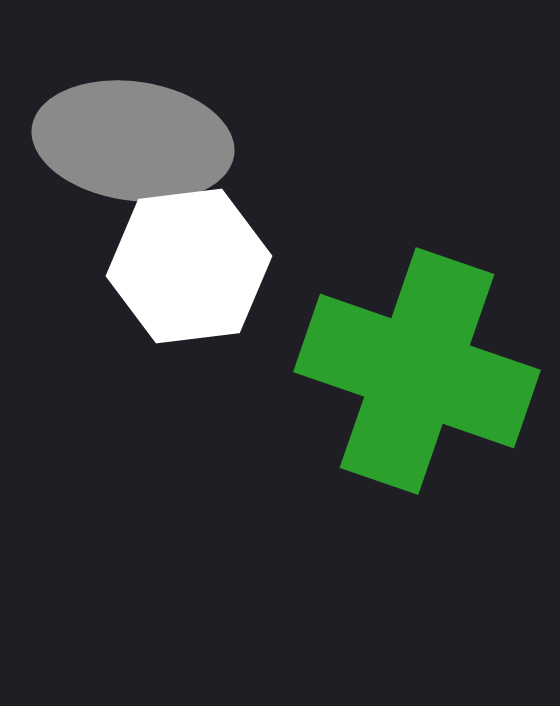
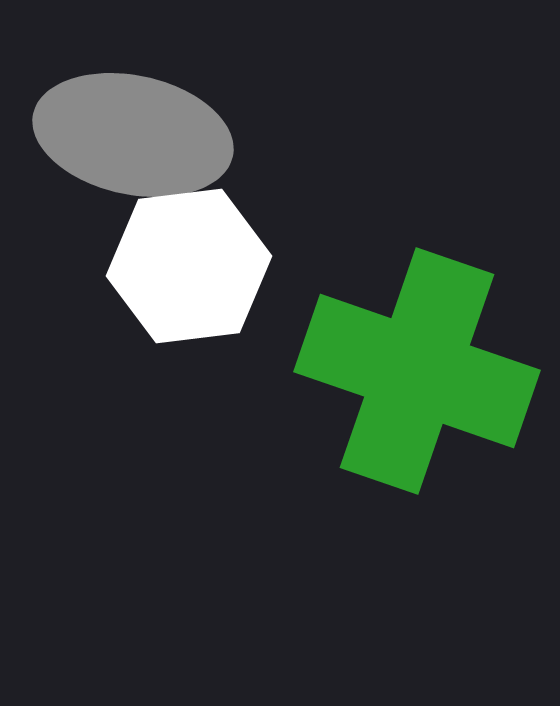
gray ellipse: moved 6 px up; rotated 4 degrees clockwise
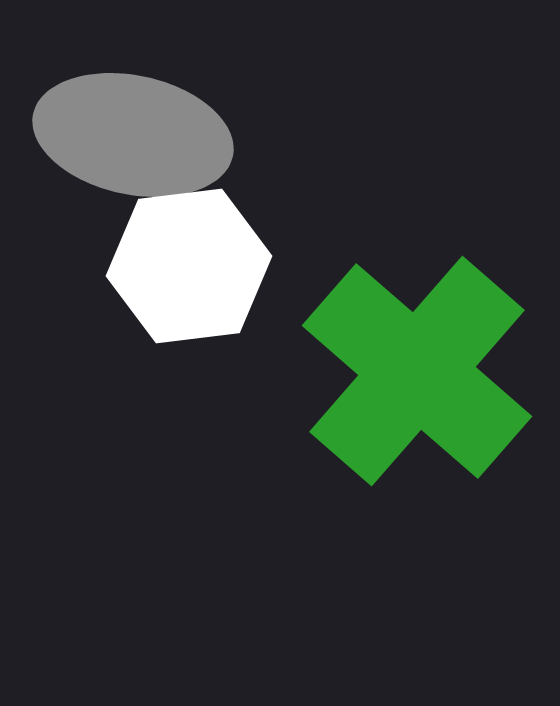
green cross: rotated 22 degrees clockwise
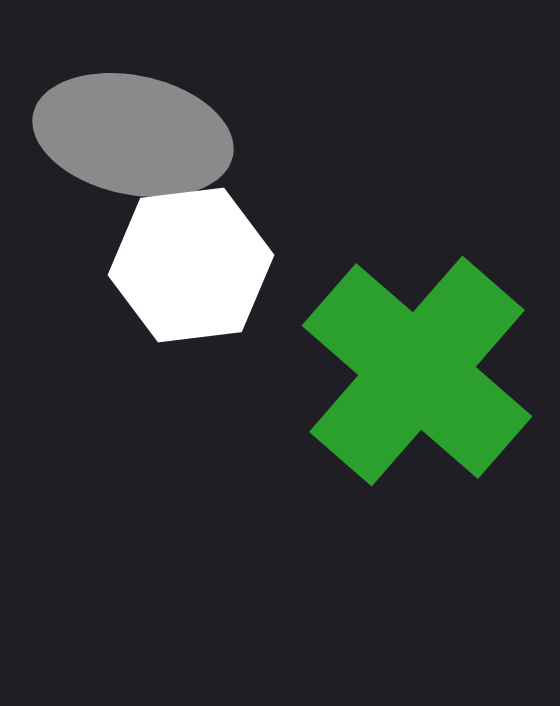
white hexagon: moved 2 px right, 1 px up
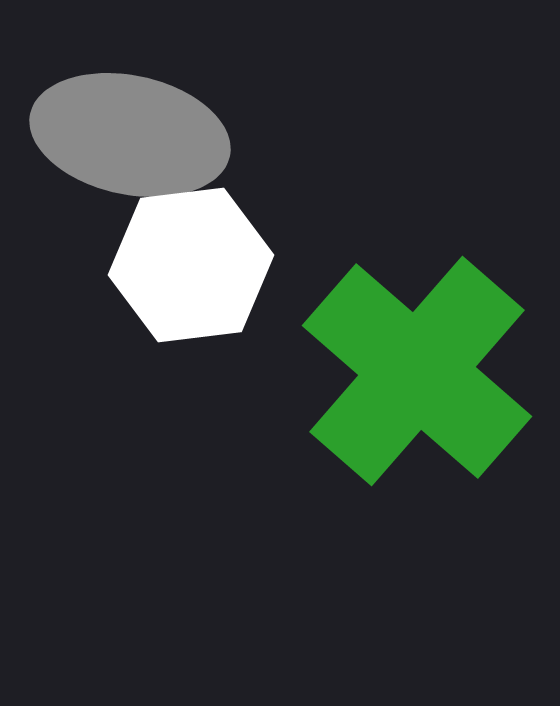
gray ellipse: moved 3 px left
